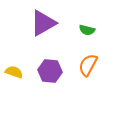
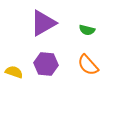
orange semicircle: rotated 70 degrees counterclockwise
purple hexagon: moved 4 px left, 7 px up
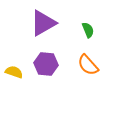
green semicircle: moved 1 px right; rotated 126 degrees counterclockwise
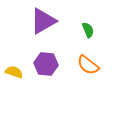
purple triangle: moved 2 px up
orange semicircle: rotated 10 degrees counterclockwise
